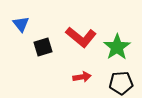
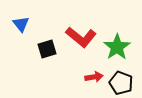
black square: moved 4 px right, 2 px down
red arrow: moved 12 px right
black pentagon: rotated 25 degrees clockwise
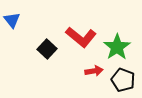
blue triangle: moved 9 px left, 4 px up
black square: rotated 30 degrees counterclockwise
red arrow: moved 6 px up
black pentagon: moved 2 px right, 3 px up
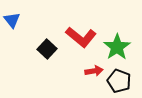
black pentagon: moved 4 px left, 1 px down
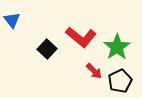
red arrow: rotated 54 degrees clockwise
black pentagon: moved 1 px right; rotated 25 degrees clockwise
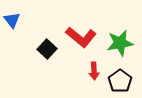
green star: moved 3 px right, 4 px up; rotated 24 degrees clockwise
red arrow: rotated 42 degrees clockwise
black pentagon: rotated 10 degrees counterclockwise
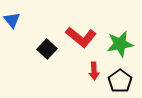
green star: moved 1 px down
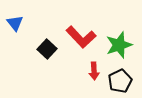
blue triangle: moved 3 px right, 3 px down
red L-shape: rotated 8 degrees clockwise
green star: moved 1 px left, 1 px down; rotated 8 degrees counterclockwise
black pentagon: rotated 10 degrees clockwise
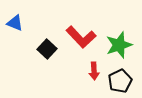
blue triangle: rotated 30 degrees counterclockwise
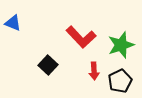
blue triangle: moved 2 px left
green star: moved 2 px right
black square: moved 1 px right, 16 px down
